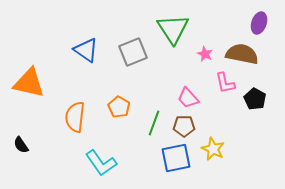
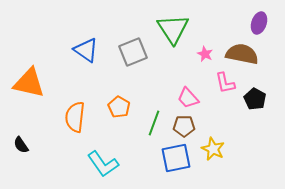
cyan L-shape: moved 2 px right, 1 px down
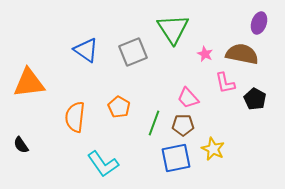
orange triangle: rotated 20 degrees counterclockwise
brown pentagon: moved 1 px left, 1 px up
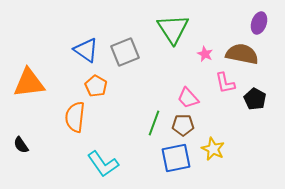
gray square: moved 8 px left
orange pentagon: moved 23 px left, 21 px up
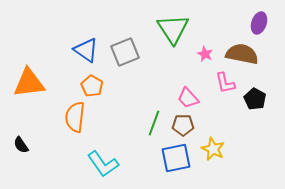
orange pentagon: moved 4 px left
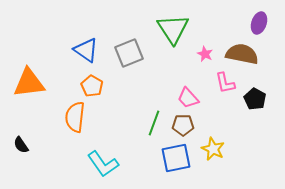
gray square: moved 4 px right, 1 px down
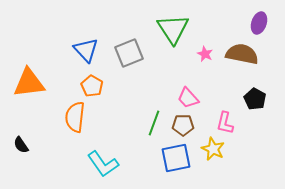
blue triangle: rotated 12 degrees clockwise
pink L-shape: moved 40 px down; rotated 25 degrees clockwise
